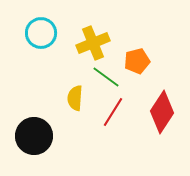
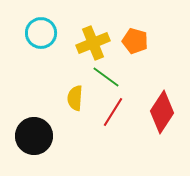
orange pentagon: moved 2 px left, 20 px up; rotated 30 degrees clockwise
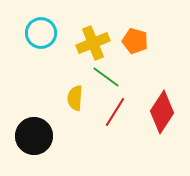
red line: moved 2 px right
